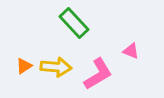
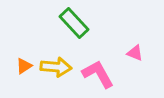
pink triangle: moved 4 px right, 2 px down
pink L-shape: rotated 88 degrees counterclockwise
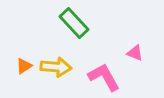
pink L-shape: moved 6 px right, 3 px down
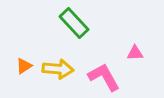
pink triangle: rotated 24 degrees counterclockwise
yellow arrow: moved 2 px right, 2 px down
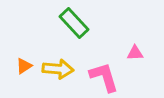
pink L-shape: rotated 12 degrees clockwise
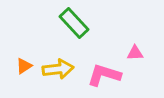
yellow arrow: rotated 12 degrees counterclockwise
pink L-shape: moved 2 px up; rotated 56 degrees counterclockwise
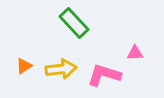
yellow arrow: moved 3 px right
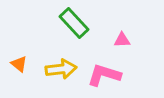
pink triangle: moved 13 px left, 13 px up
orange triangle: moved 5 px left, 2 px up; rotated 48 degrees counterclockwise
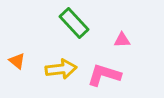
orange triangle: moved 2 px left, 3 px up
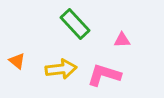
green rectangle: moved 1 px right, 1 px down
